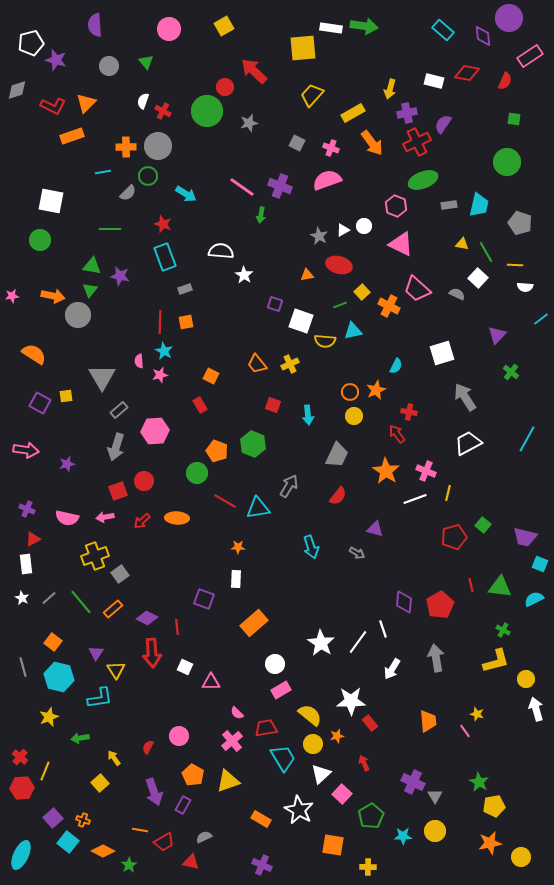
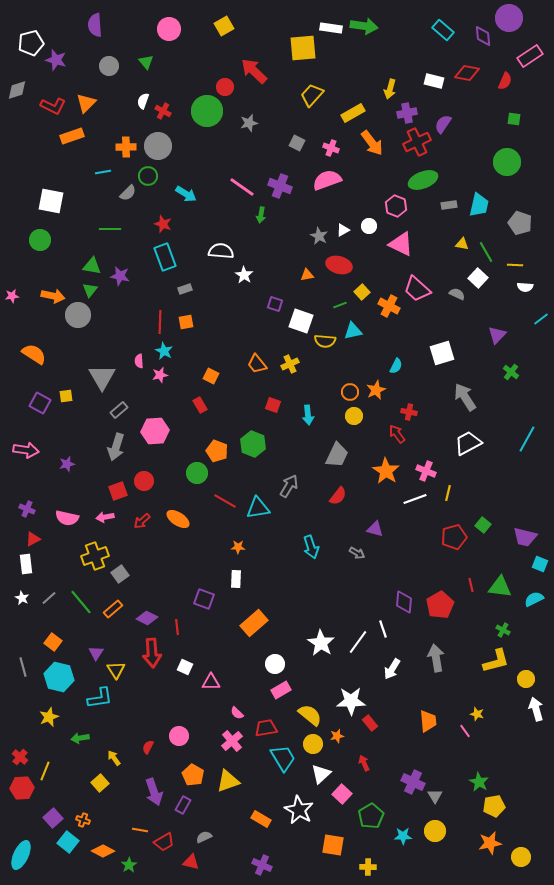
white circle at (364, 226): moved 5 px right
orange ellipse at (177, 518): moved 1 px right, 1 px down; rotated 30 degrees clockwise
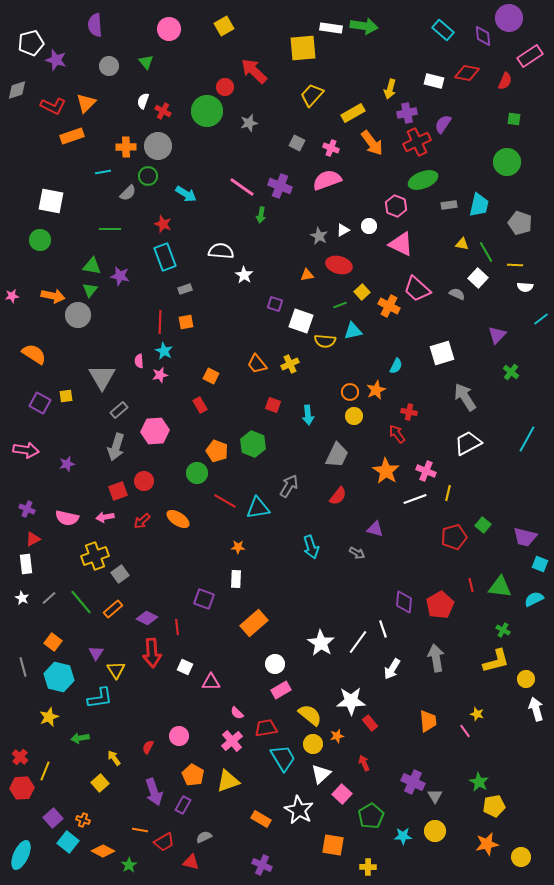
orange star at (490, 843): moved 3 px left, 1 px down
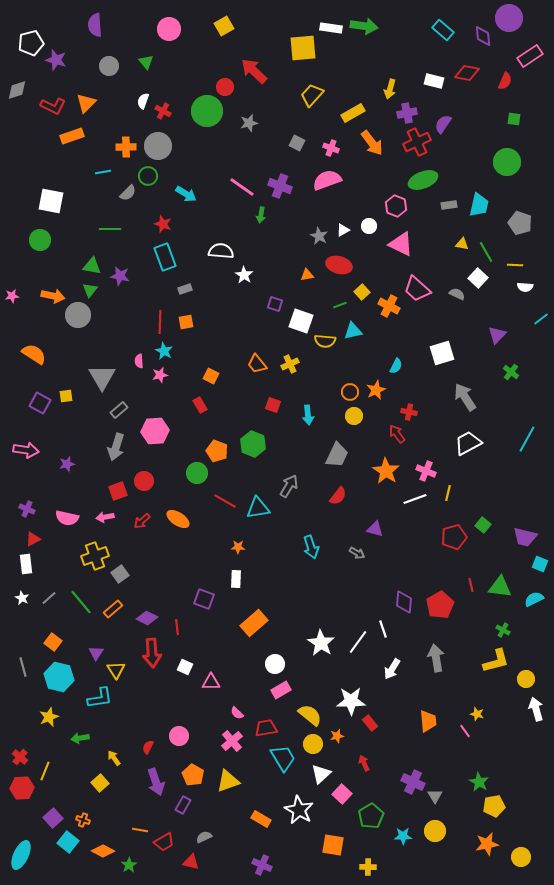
purple arrow at (154, 792): moved 2 px right, 10 px up
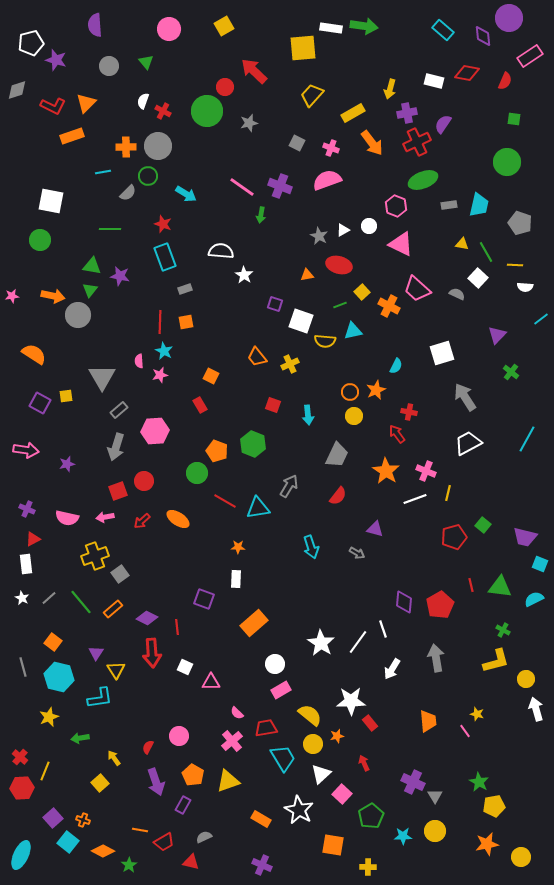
orange trapezoid at (257, 364): moved 7 px up
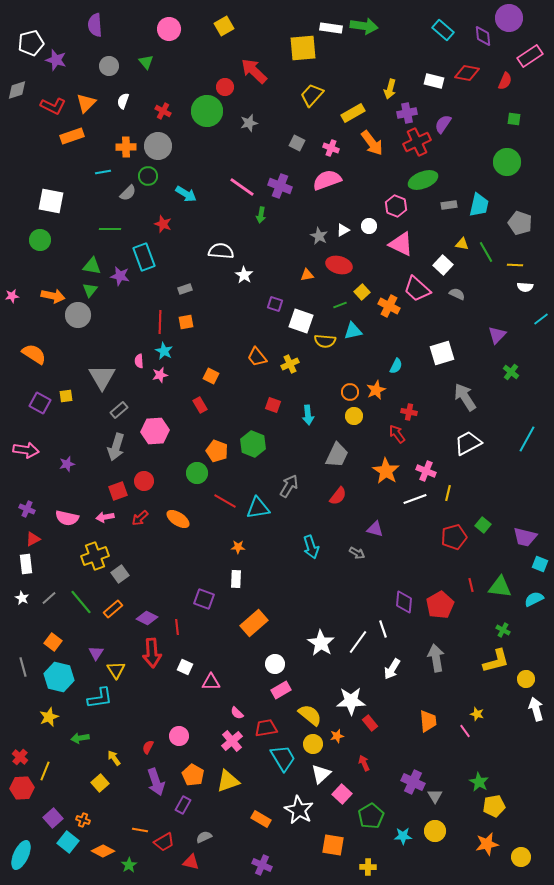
white semicircle at (143, 101): moved 20 px left
cyan rectangle at (165, 257): moved 21 px left
white square at (478, 278): moved 35 px left, 13 px up
red arrow at (142, 521): moved 2 px left, 3 px up
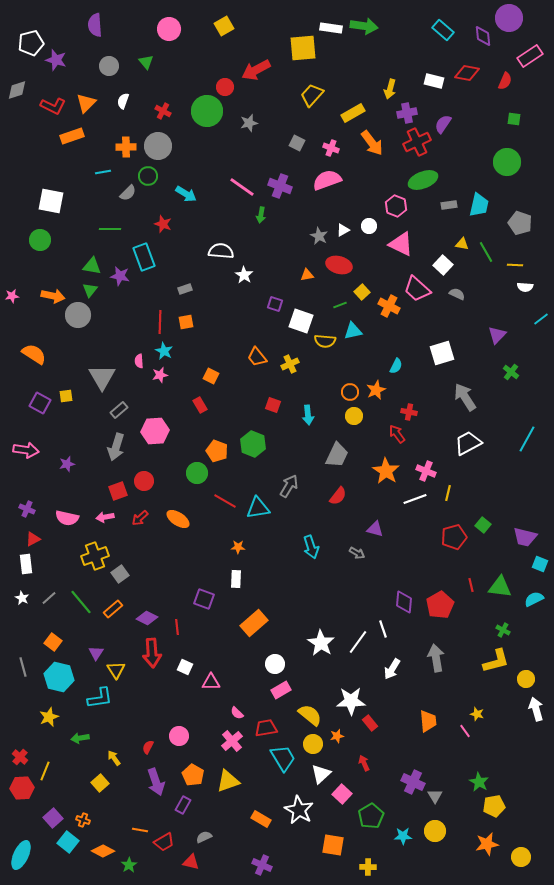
red arrow at (254, 71): moved 2 px right, 1 px up; rotated 72 degrees counterclockwise
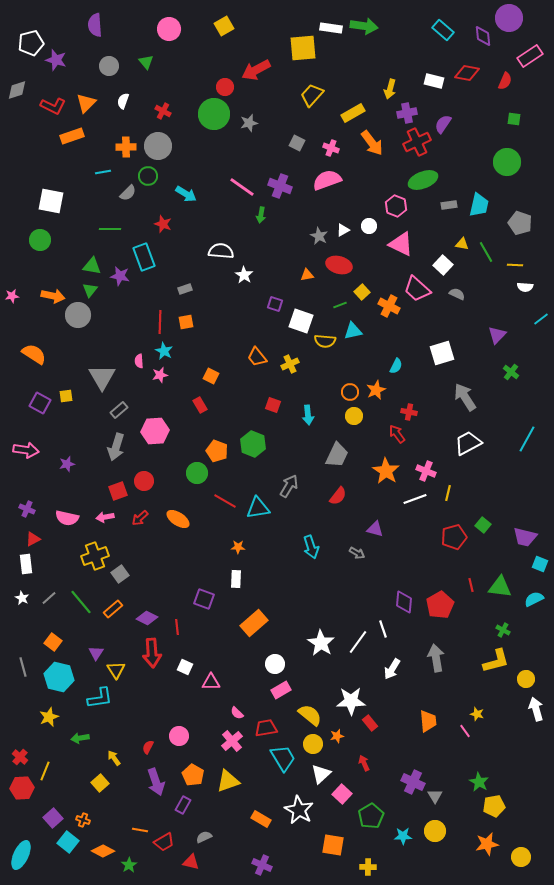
green circle at (207, 111): moved 7 px right, 3 px down
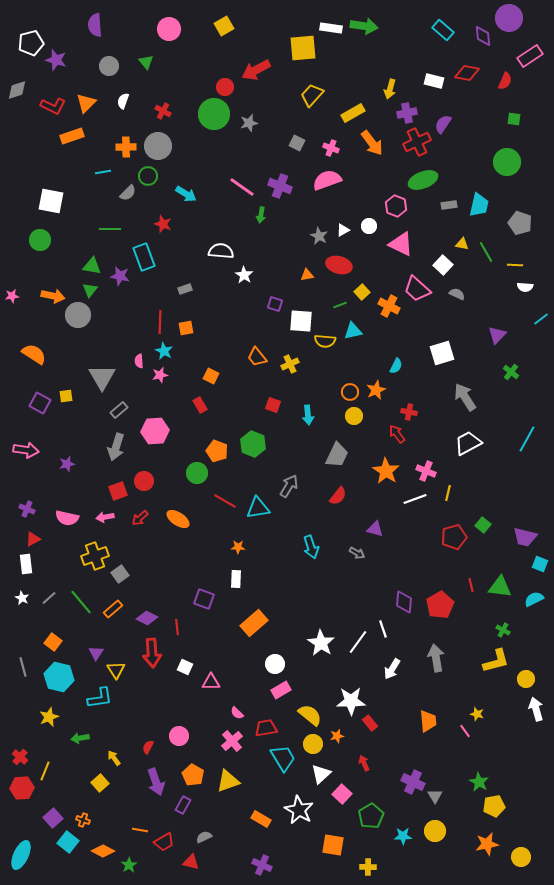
white square at (301, 321): rotated 15 degrees counterclockwise
orange square at (186, 322): moved 6 px down
